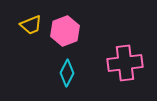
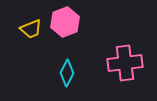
yellow trapezoid: moved 4 px down
pink hexagon: moved 9 px up
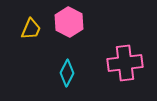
pink hexagon: moved 4 px right; rotated 12 degrees counterclockwise
yellow trapezoid: rotated 45 degrees counterclockwise
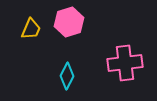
pink hexagon: rotated 16 degrees clockwise
cyan diamond: moved 3 px down
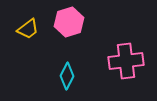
yellow trapezoid: moved 3 px left; rotated 30 degrees clockwise
pink cross: moved 1 px right, 2 px up
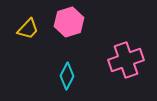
yellow trapezoid: rotated 10 degrees counterclockwise
pink cross: moved 1 px up; rotated 12 degrees counterclockwise
